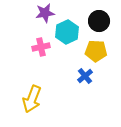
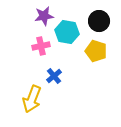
purple star: moved 1 px left, 3 px down
cyan hexagon: rotated 25 degrees counterclockwise
pink cross: moved 1 px up
yellow pentagon: rotated 15 degrees clockwise
blue cross: moved 31 px left
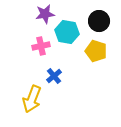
purple star: moved 1 px right, 2 px up
